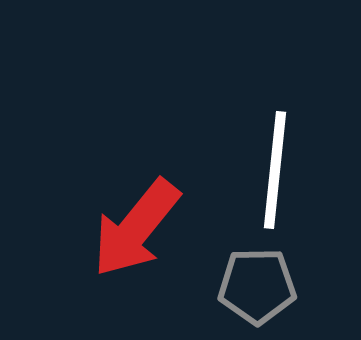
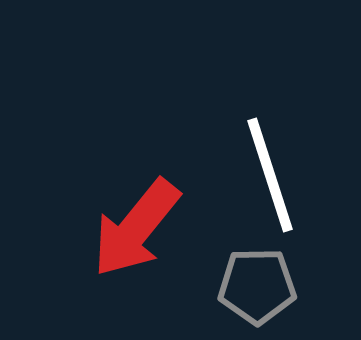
white line: moved 5 px left, 5 px down; rotated 24 degrees counterclockwise
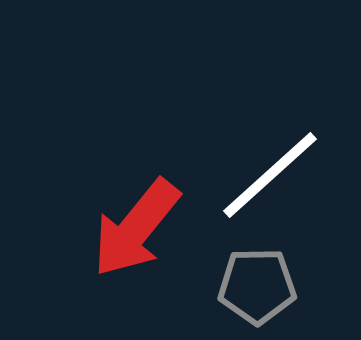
white line: rotated 66 degrees clockwise
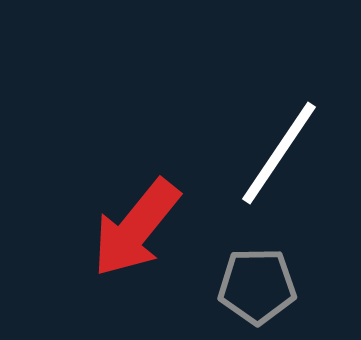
white line: moved 9 px right, 22 px up; rotated 14 degrees counterclockwise
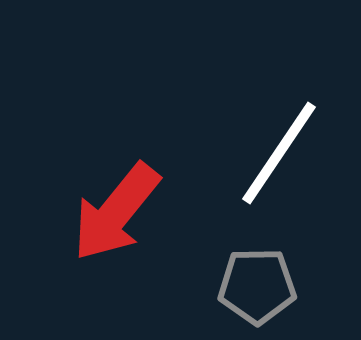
red arrow: moved 20 px left, 16 px up
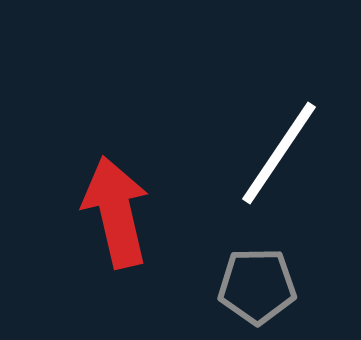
red arrow: rotated 128 degrees clockwise
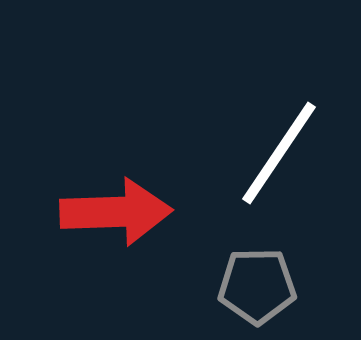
red arrow: rotated 101 degrees clockwise
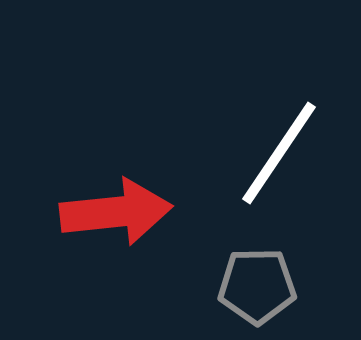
red arrow: rotated 4 degrees counterclockwise
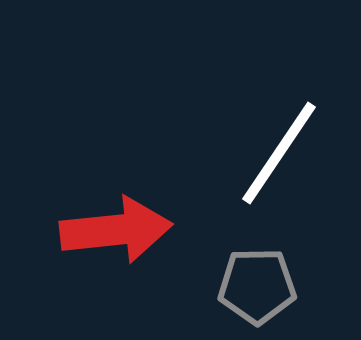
red arrow: moved 18 px down
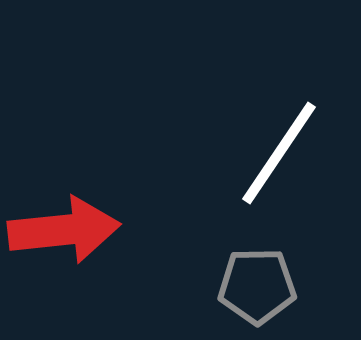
red arrow: moved 52 px left
